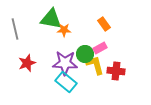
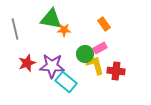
purple star: moved 13 px left, 3 px down
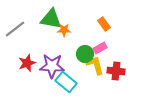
gray line: rotated 65 degrees clockwise
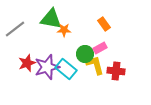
purple star: moved 5 px left, 1 px down; rotated 20 degrees counterclockwise
cyan rectangle: moved 13 px up
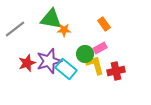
purple star: moved 2 px right, 6 px up
red cross: rotated 18 degrees counterclockwise
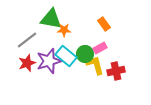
gray line: moved 12 px right, 11 px down
cyan rectangle: moved 13 px up
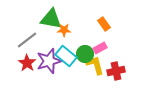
red star: rotated 18 degrees counterclockwise
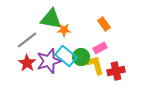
green circle: moved 4 px left, 3 px down
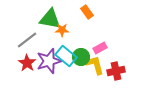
green triangle: moved 1 px left
orange rectangle: moved 17 px left, 12 px up
orange star: moved 2 px left
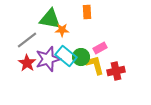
orange rectangle: rotated 32 degrees clockwise
purple star: moved 1 px left, 2 px up
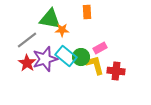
purple star: moved 3 px left
red cross: rotated 18 degrees clockwise
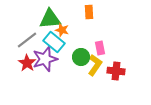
orange rectangle: moved 2 px right
green triangle: rotated 15 degrees counterclockwise
orange star: rotated 16 degrees clockwise
pink rectangle: rotated 72 degrees counterclockwise
cyan rectangle: moved 12 px left, 14 px up
yellow L-shape: rotated 50 degrees clockwise
